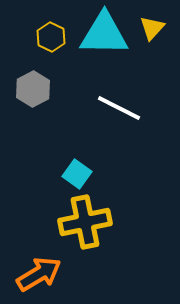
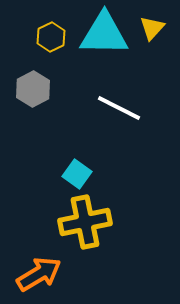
yellow hexagon: rotated 8 degrees clockwise
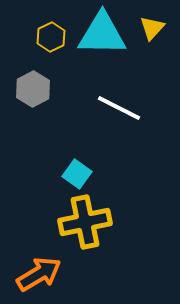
cyan triangle: moved 2 px left
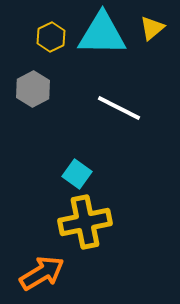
yellow triangle: rotated 8 degrees clockwise
orange arrow: moved 3 px right, 1 px up
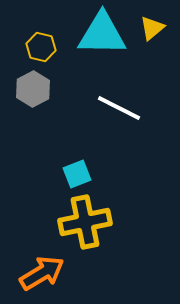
yellow hexagon: moved 10 px left, 10 px down; rotated 20 degrees counterclockwise
cyan square: rotated 32 degrees clockwise
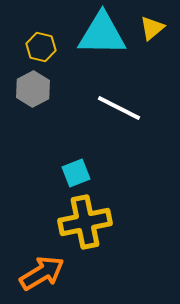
cyan square: moved 1 px left, 1 px up
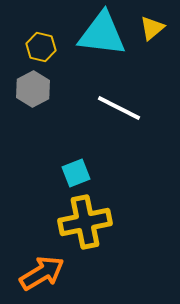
cyan triangle: rotated 6 degrees clockwise
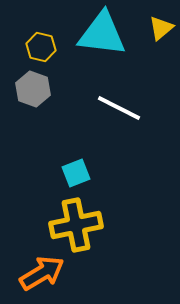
yellow triangle: moved 9 px right
gray hexagon: rotated 12 degrees counterclockwise
yellow cross: moved 9 px left, 3 px down
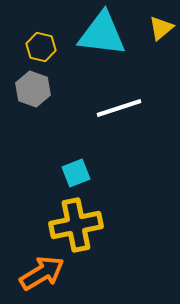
white line: rotated 45 degrees counterclockwise
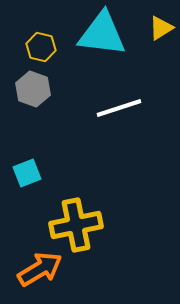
yellow triangle: rotated 8 degrees clockwise
cyan square: moved 49 px left
orange arrow: moved 2 px left, 4 px up
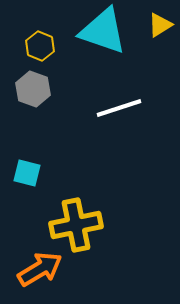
yellow triangle: moved 1 px left, 3 px up
cyan triangle: moved 1 px right, 3 px up; rotated 12 degrees clockwise
yellow hexagon: moved 1 px left, 1 px up; rotated 8 degrees clockwise
cyan square: rotated 36 degrees clockwise
